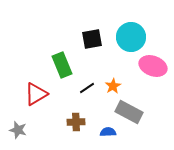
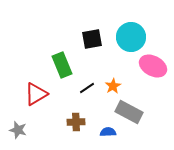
pink ellipse: rotated 8 degrees clockwise
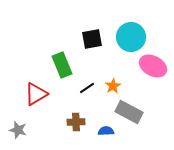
blue semicircle: moved 2 px left, 1 px up
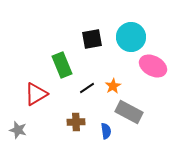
blue semicircle: rotated 84 degrees clockwise
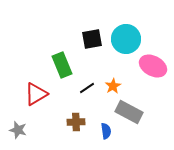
cyan circle: moved 5 px left, 2 px down
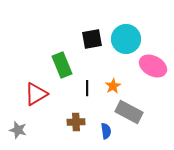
black line: rotated 56 degrees counterclockwise
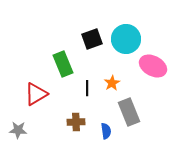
black square: rotated 10 degrees counterclockwise
green rectangle: moved 1 px right, 1 px up
orange star: moved 1 px left, 3 px up
gray rectangle: rotated 40 degrees clockwise
gray star: rotated 12 degrees counterclockwise
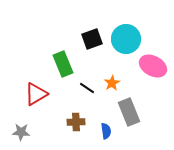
black line: rotated 56 degrees counterclockwise
gray star: moved 3 px right, 2 px down
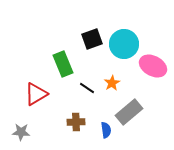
cyan circle: moved 2 px left, 5 px down
gray rectangle: rotated 72 degrees clockwise
blue semicircle: moved 1 px up
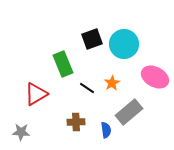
pink ellipse: moved 2 px right, 11 px down
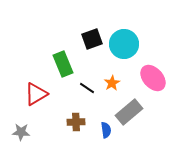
pink ellipse: moved 2 px left, 1 px down; rotated 20 degrees clockwise
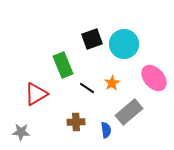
green rectangle: moved 1 px down
pink ellipse: moved 1 px right
